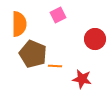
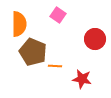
pink square: rotated 28 degrees counterclockwise
brown pentagon: moved 2 px up
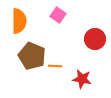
orange semicircle: moved 3 px up
brown pentagon: moved 1 px left, 4 px down
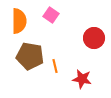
pink square: moved 7 px left
red circle: moved 1 px left, 1 px up
brown pentagon: moved 2 px left; rotated 12 degrees counterclockwise
orange line: rotated 72 degrees clockwise
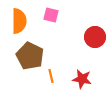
pink square: rotated 21 degrees counterclockwise
red circle: moved 1 px right, 1 px up
brown pentagon: rotated 16 degrees clockwise
orange line: moved 4 px left, 10 px down
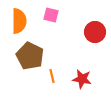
red circle: moved 5 px up
orange line: moved 1 px right
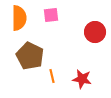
pink square: rotated 21 degrees counterclockwise
orange semicircle: moved 3 px up
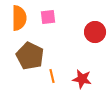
pink square: moved 3 px left, 2 px down
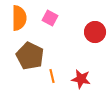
pink square: moved 2 px right, 1 px down; rotated 35 degrees clockwise
red star: moved 1 px left
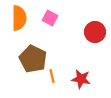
brown pentagon: moved 3 px right, 3 px down
